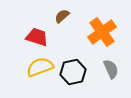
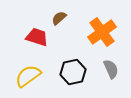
brown semicircle: moved 3 px left, 2 px down
yellow semicircle: moved 12 px left, 9 px down; rotated 16 degrees counterclockwise
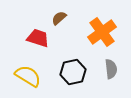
red trapezoid: moved 1 px right, 1 px down
gray semicircle: rotated 18 degrees clockwise
yellow semicircle: rotated 68 degrees clockwise
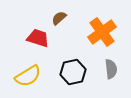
yellow semicircle: rotated 116 degrees clockwise
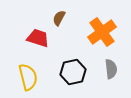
brown semicircle: rotated 21 degrees counterclockwise
yellow semicircle: moved 1 px down; rotated 72 degrees counterclockwise
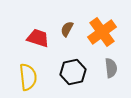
brown semicircle: moved 8 px right, 11 px down
gray semicircle: moved 1 px up
yellow semicircle: rotated 8 degrees clockwise
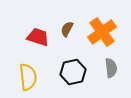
red trapezoid: moved 1 px up
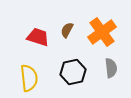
brown semicircle: moved 1 px down
yellow semicircle: moved 1 px right, 1 px down
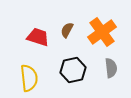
black hexagon: moved 2 px up
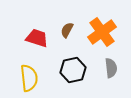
red trapezoid: moved 1 px left, 1 px down
